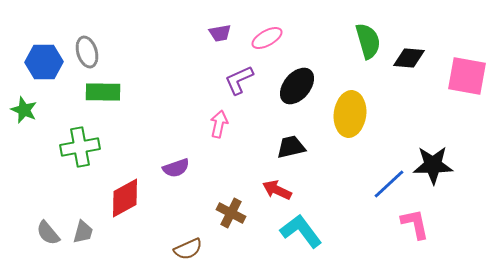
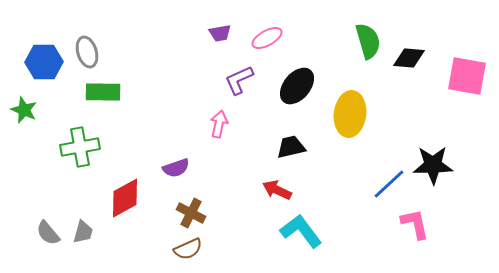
brown cross: moved 40 px left
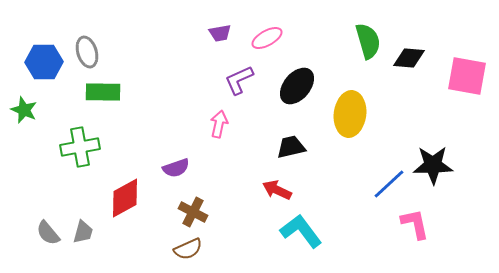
brown cross: moved 2 px right, 1 px up
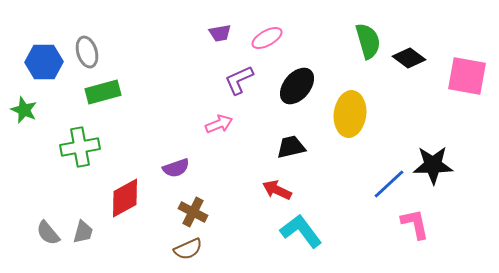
black diamond: rotated 32 degrees clockwise
green rectangle: rotated 16 degrees counterclockwise
pink arrow: rotated 56 degrees clockwise
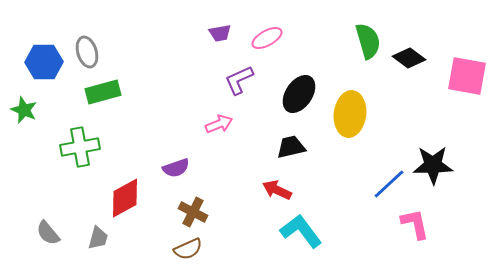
black ellipse: moved 2 px right, 8 px down; rotated 6 degrees counterclockwise
gray trapezoid: moved 15 px right, 6 px down
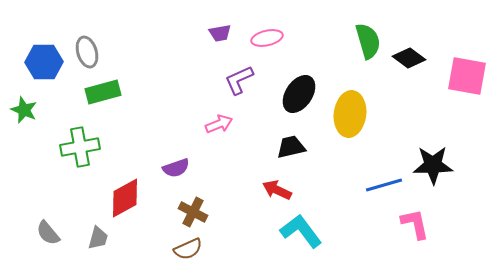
pink ellipse: rotated 16 degrees clockwise
blue line: moved 5 px left, 1 px down; rotated 27 degrees clockwise
